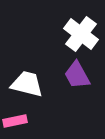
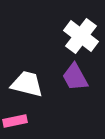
white cross: moved 2 px down
purple trapezoid: moved 2 px left, 2 px down
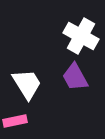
white cross: rotated 8 degrees counterclockwise
white trapezoid: rotated 44 degrees clockwise
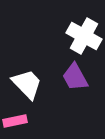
white cross: moved 3 px right
white trapezoid: rotated 12 degrees counterclockwise
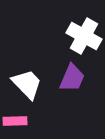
purple trapezoid: moved 3 px left, 1 px down; rotated 128 degrees counterclockwise
pink rectangle: rotated 10 degrees clockwise
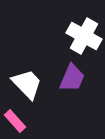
pink rectangle: rotated 50 degrees clockwise
